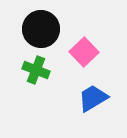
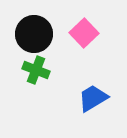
black circle: moved 7 px left, 5 px down
pink square: moved 19 px up
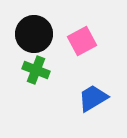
pink square: moved 2 px left, 8 px down; rotated 16 degrees clockwise
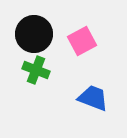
blue trapezoid: rotated 52 degrees clockwise
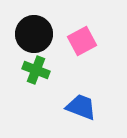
blue trapezoid: moved 12 px left, 9 px down
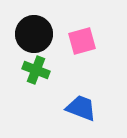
pink square: rotated 12 degrees clockwise
blue trapezoid: moved 1 px down
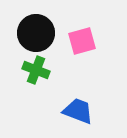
black circle: moved 2 px right, 1 px up
blue trapezoid: moved 3 px left, 3 px down
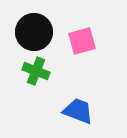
black circle: moved 2 px left, 1 px up
green cross: moved 1 px down
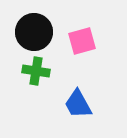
green cross: rotated 12 degrees counterclockwise
blue trapezoid: moved 7 px up; rotated 140 degrees counterclockwise
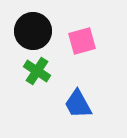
black circle: moved 1 px left, 1 px up
green cross: moved 1 px right; rotated 24 degrees clockwise
